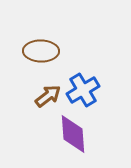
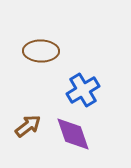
brown arrow: moved 20 px left, 30 px down
purple diamond: rotated 15 degrees counterclockwise
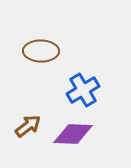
purple diamond: rotated 69 degrees counterclockwise
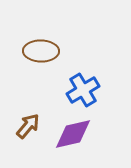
brown arrow: rotated 12 degrees counterclockwise
purple diamond: rotated 15 degrees counterclockwise
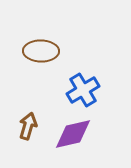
brown arrow: rotated 24 degrees counterclockwise
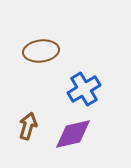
brown ellipse: rotated 8 degrees counterclockwise
blue cross: moved 1 px right, 1 px up
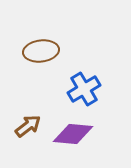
brown arrow: rotated 36 degrees clockwise
purple diamond: rotated 18 degrees clockwise
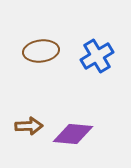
blue cross: moved 13 px right, 33 px up
brown arrow: moved 1 px right; rotated 36 degrees clockwise
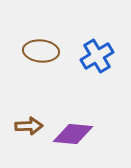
brown ellipse: rotated 12 degrees clockwise
